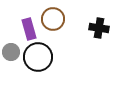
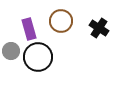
brown circle: moved 8 px right, 2 px down
black cross: rotated 24 degrees clockwise
gray circle: moved 1 px up
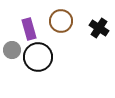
gray circle: moved 1 px right, 1 px up
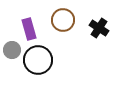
brown circle: moved 2 px right, 1 px up
black circle: moved 3 px down
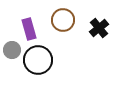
black cross: rotated 18 degrees clockwise
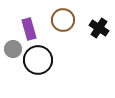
black cross: rotated 18 degrees counterclockwise
gray circle: moved 1 px right, 1 px up
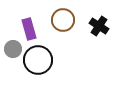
black cross: moved 2 px up
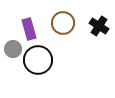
brown circle: moved 3 px down
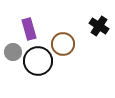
brown circle: moved 21 px down
gray circle: moved 3 px down
black circle: moved 1 px down
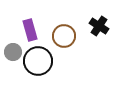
purple rectangle: moved 1 px right, 1 px down
brown circle: moved 1 px right, 8 px up
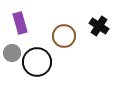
purple rectangle: moved 10 px left, 7 px up
gray circle: moved 1 px left, 1 px down
black circle: moved 1 px left, 1 px down
